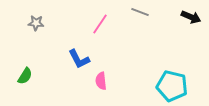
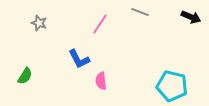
gray star: moved 3 px right; rotated 14 degrees clockwise
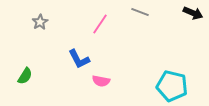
black arrow: moved 2 px right, 4 px up
gray star: moved 1 px right, 1 px up; rotated 21 degrees clockwise
pink semicircle: rotated 72 degrees counterclockwise
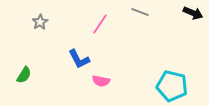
green semicircle: moved 1 px left, 1 px up
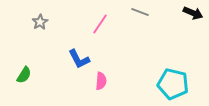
pink semicircle: rotated 96 degrees counterclockwise
cyan pentagon: moved 1 px right, 2 px up
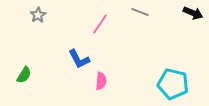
gray star: moved 2 px left, 7 px up
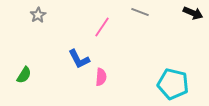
pink line: moved 2 px right, 3 px down
pink semicircle: moved 4 px up
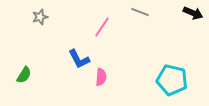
gray star: moved 2 px right, 2 px down; rotated 14 degrees clockwise
cyan pentagon: moved 1 px left, 4 px up
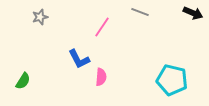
green semicircle: moved 1 px left, 6 px down
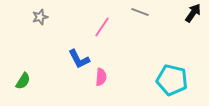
black arrow: rotated 78 degrees counterclockwise
